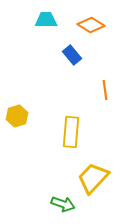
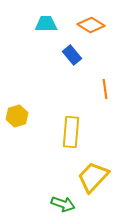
cyan trapezoid: moved 4 px down
orange line: moved 1 px up
yellow trapezoid: moved 1 px up
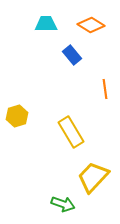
yellow rectangle: rotated 36 degrees counterclockwise
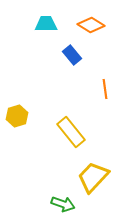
yellow rectangle: rotated 8 degrees counterclockwise
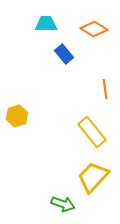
orange diamond: moved 3 px right, 4 px down
blue rectangle: moved 8 px left, 1 px up
yellow rectangle: moved 21 px right
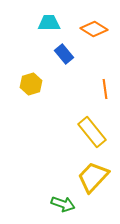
cyan trapezoid: moved 3 px right, 1 px up
yellow hexagon: moved 14 px right, 32 px up
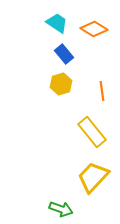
cyan trapezoid: moved 8 px right; rotated 35 degrees clockwise
yellow hexagon: moved 30 px right
orange line: moved 3 px left, 2 px down
green arrow: moved 2 px left, 5 px down
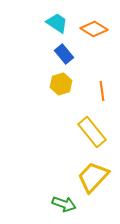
green arrow: moved 3 px right, 5 px up
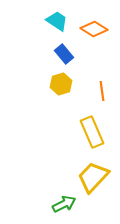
cyan trapezoid: moved 2 px up
yellow rectangle: rotated 16 degrees clockwise
green arrow: rotated 45 degrees counterclockwise
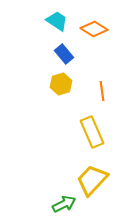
yellow trapezoid: moved 1 px left, 3 px down
